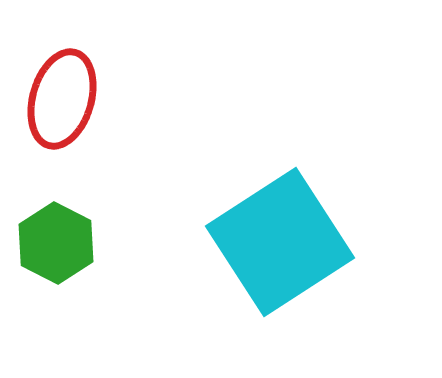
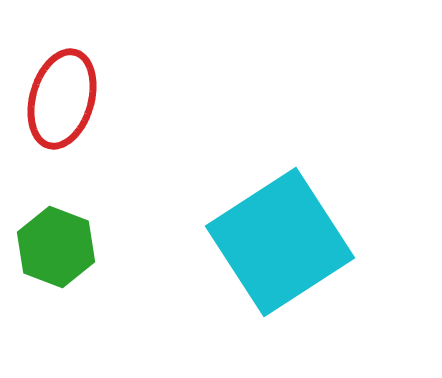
green hexagon: moved 4 px down; rotated 6 degrees counterclockwise
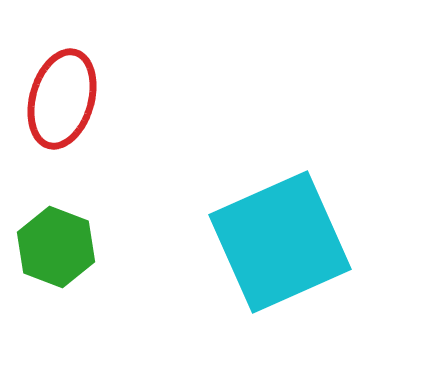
cyan square: rotated 9 degrees clockwise
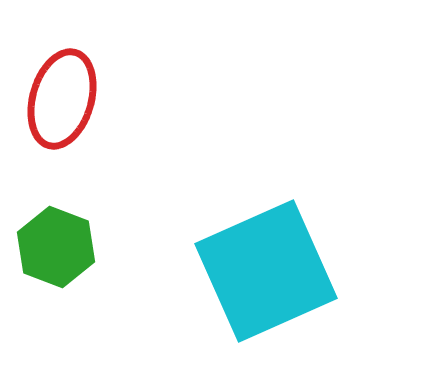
cyan square: moved 14 px left, 29 px down
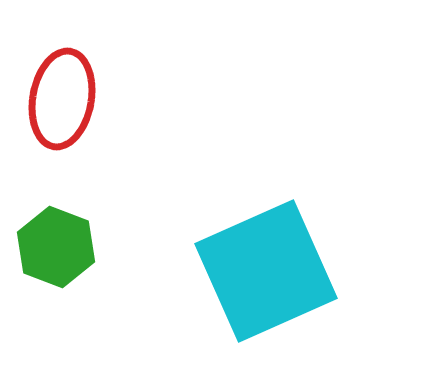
red ellipse: rotated 6 degrees counterclockwise
